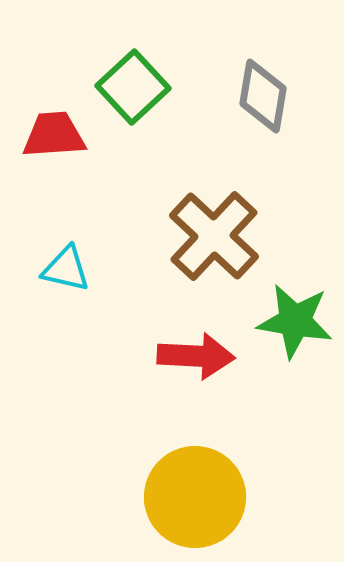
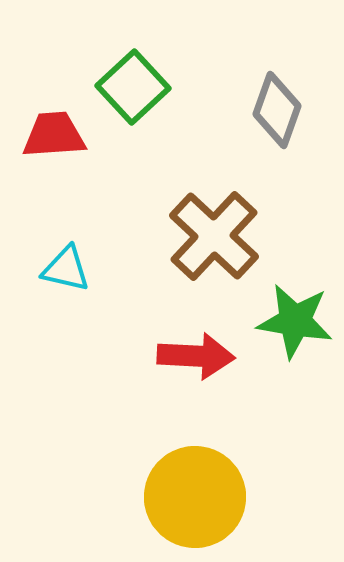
gray diamond: moved 14 px right, 14 px down; rotated 10 degrees clockwise
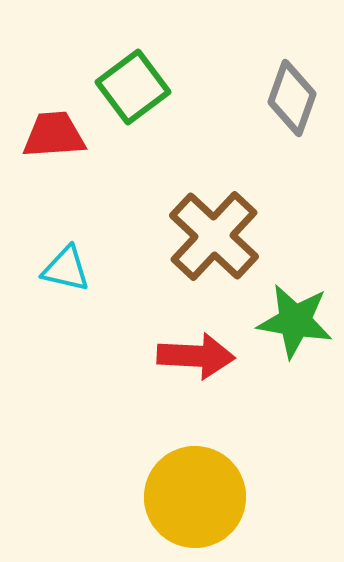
green square: rotated 6 degrees clockwise
gray diamond: moved 15 px right, 12 px up
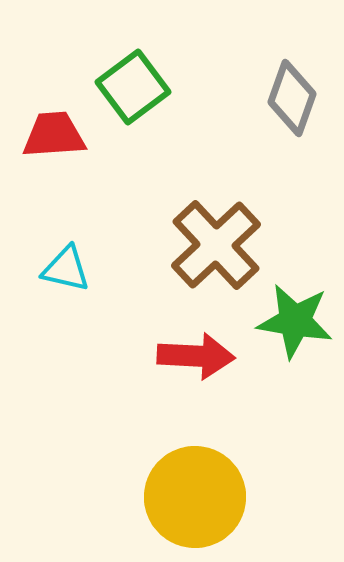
brown cross: moved 2 px right, 9 px down; rotated 4 degrees clockwise
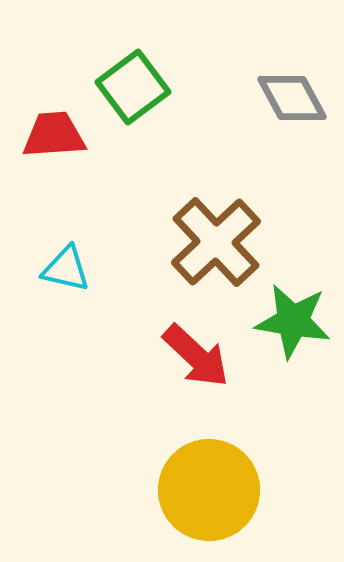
gray diamond: rotated 48 degrees counterclockwise
brown cross: moved 3 px up
green star: moved 2 px left
red arrow: rotated 40 degrees clockwise
yellow circle: moved 14 px right, 7 px up
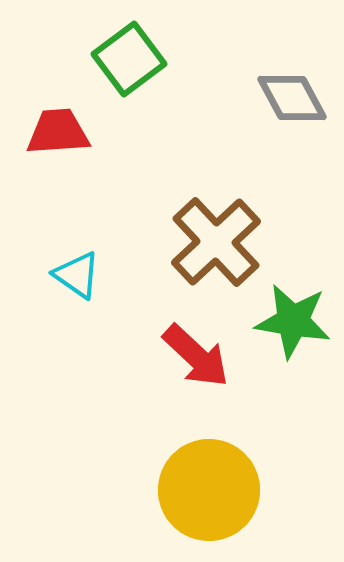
green square: moved 4 px left, 28 px up
red trapezoid: moved 4 px right, 3 px up
cyan triangle: moved 11 px right, 6 px down; rotated 22 degrees clockwise
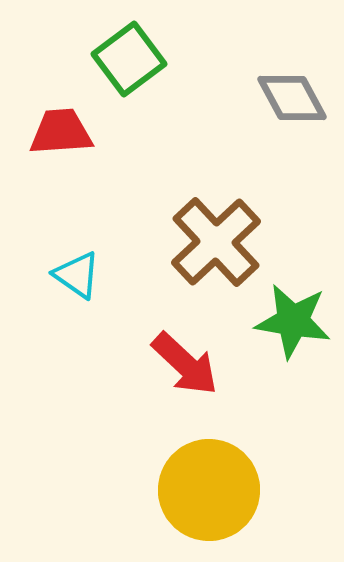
red trapezoid: moved 3 px right
red arrow: moved 11 px left, 8 px down
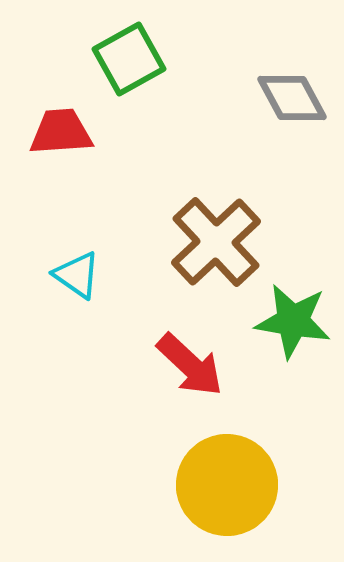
green square: rotated 8 degrees clockwise
red arrow: moved 5 px right, 1 px down
yellow circle: moved 18 px right, 5 px up
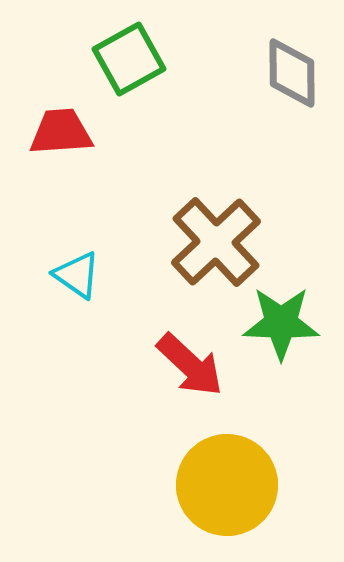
gray diamond: moved 25 px up; rotated 28 degrees clockwise
green star: moved 12 px left, 2 px down; rotated 8 degrees counterclockwise
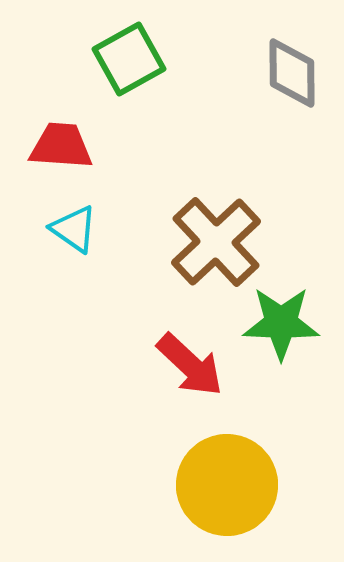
red trapezoid: moved 14 px down; rotated 8 degrees clockwise
cyan triangle: moved 3 px left, 46 px up
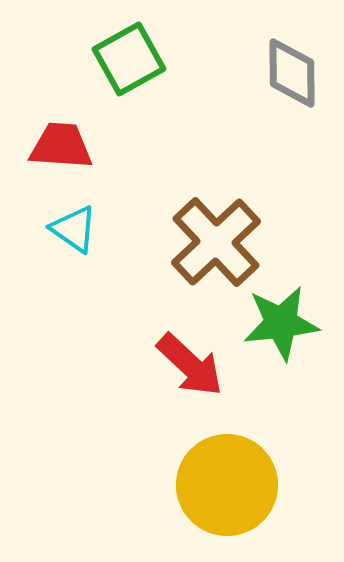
green star: rotated 8 degrees counterclockwise
